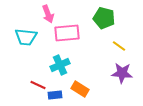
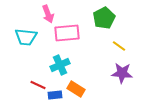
green pentagon: rotated 30 degrees clockwise
orange rectangle: moved 4 px left
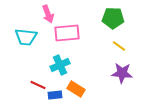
green pentagon: moved 9 px right; rotated 30 degrees clockwise
